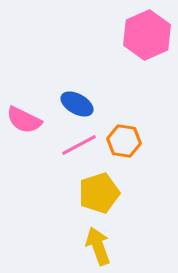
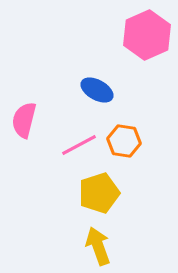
blue ellipse: moved 20 px right, 14 px up
pink semicircle: rotated 78 degrees clockwise
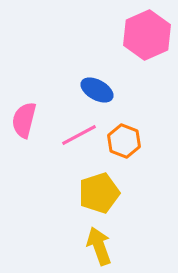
orange hexagon: rotated 12 degrees clockwise
pink line: moved 10 px up
yellow arrow: moved 1 px right
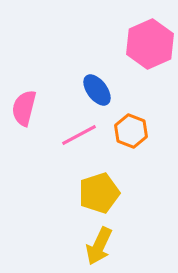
pink hexagon: moved 3 px right, 9 px down
blue ellipse: rotated 24 degrees clockwise
pink semicircle: moved 12 px up
orange hexagon: moved 7 px right, 10 px up
yellow arrow: rotated 135 degrees counterclockwise
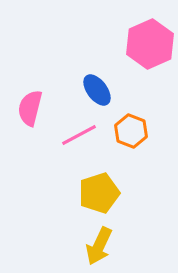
pink semicircle: moved 6 px right
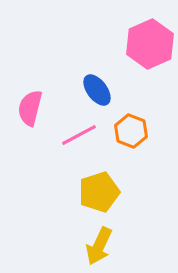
yellow pentagon: moved 1 px up
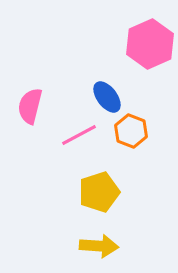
blue ellipse: moved 10 px right, 7 px down
pink semicircle: moved 2 px up
yellow arrow: rotated 111 degrees counterclockwise
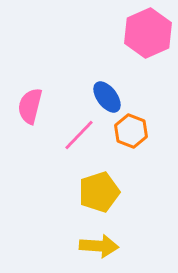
pink hexagon: moved 2 px left, 11 px up
pink line: rotated 18 degrees counterclockwise
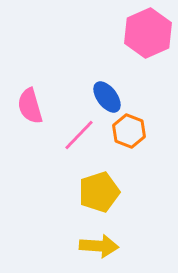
pink semicircle: rotated 30 degrees counterclockwise
orange hexagon: moved 2 px left
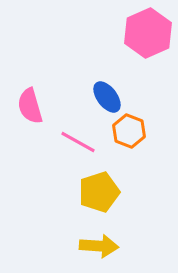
pink line: moved 1 px left, 7 px down; rotated 75 degrees clockwise
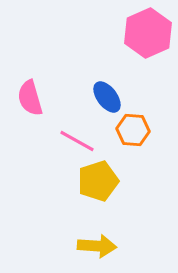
pink semicircle: moved 8 px up
orange hexagon: moved 4 px right, 1 px up; rotated 16 degrees counterclockwise
pink line: moved 1 px left, 1 px up
yellow pentagon: moved 1 px left, 11 px up
yellow arrow: moved 2 px left
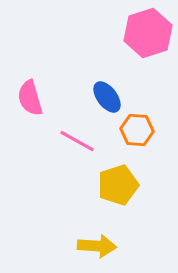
pink hexagon: rotated 6 degrees clockwise
orange hexagon: moved 4 px right
yellow pentagon: moved 20 px right, 4 px down
